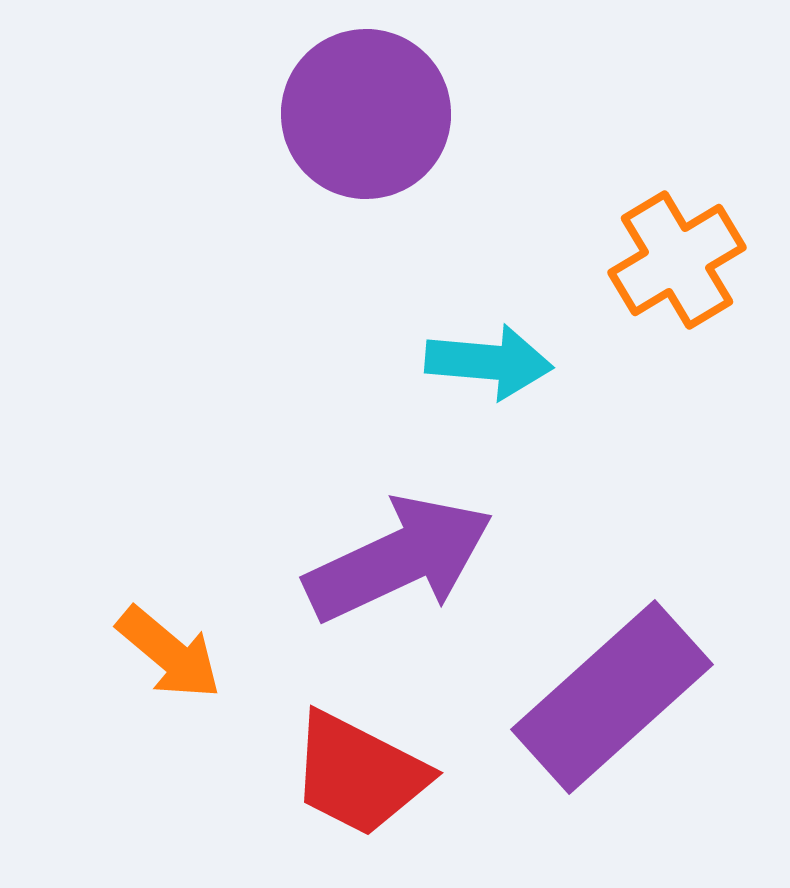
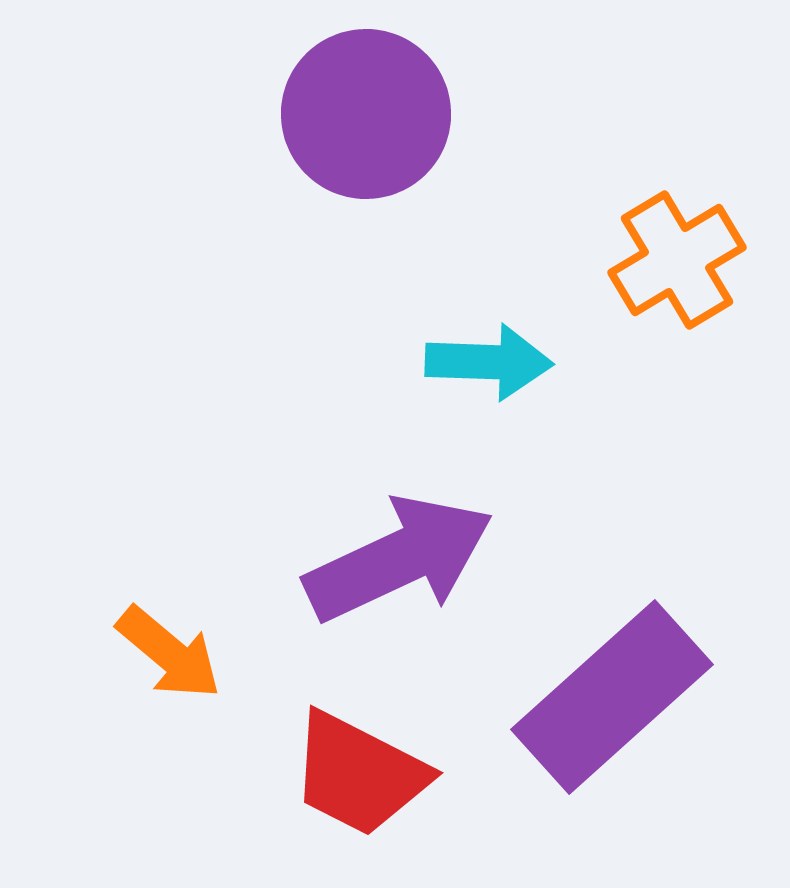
cyan arrow: rotated 3 degrees counterclockwise
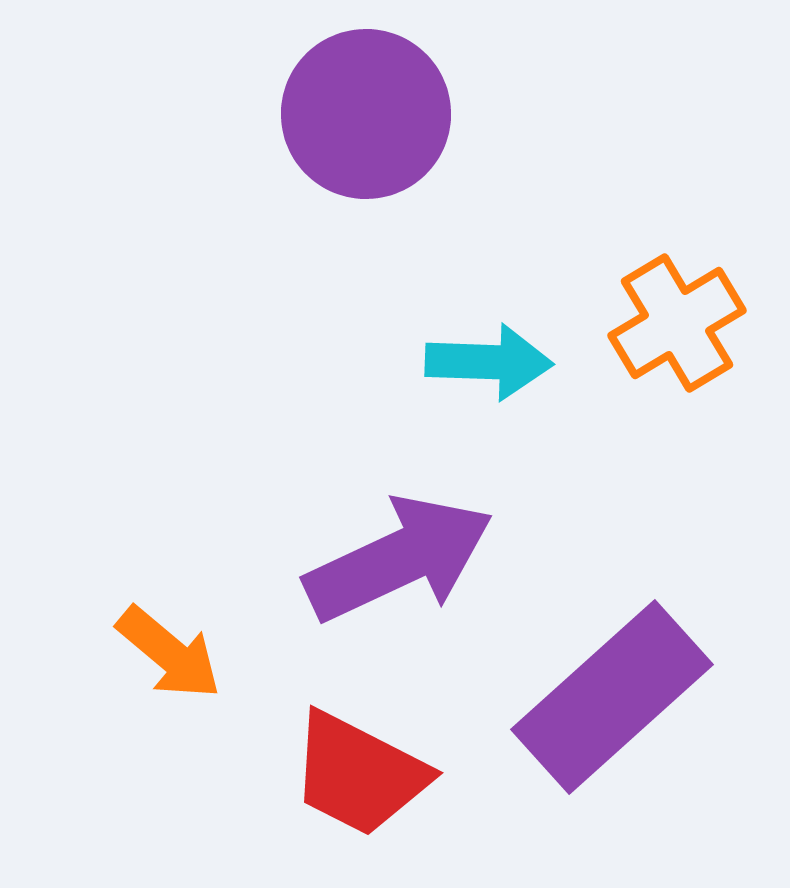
orange cross: moved 63 px down
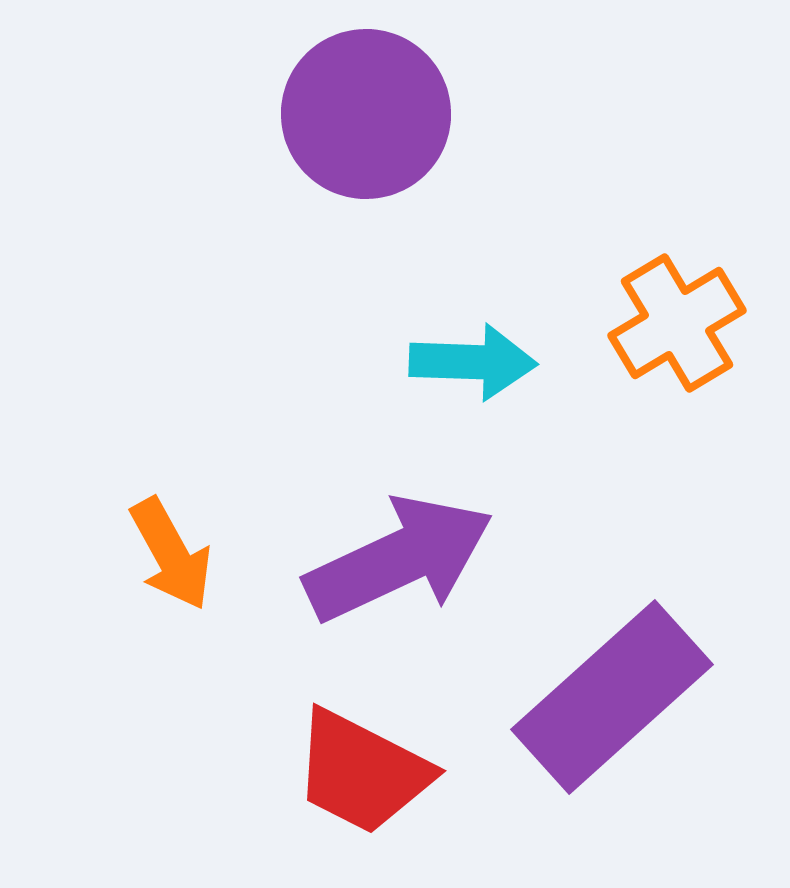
cyan arrow: moved 16 px left
orange arrow: moved 2 px right, 99 px up; rotated 21 degrees clockwise
red trapezoid: moved 3 px right, 2 px up
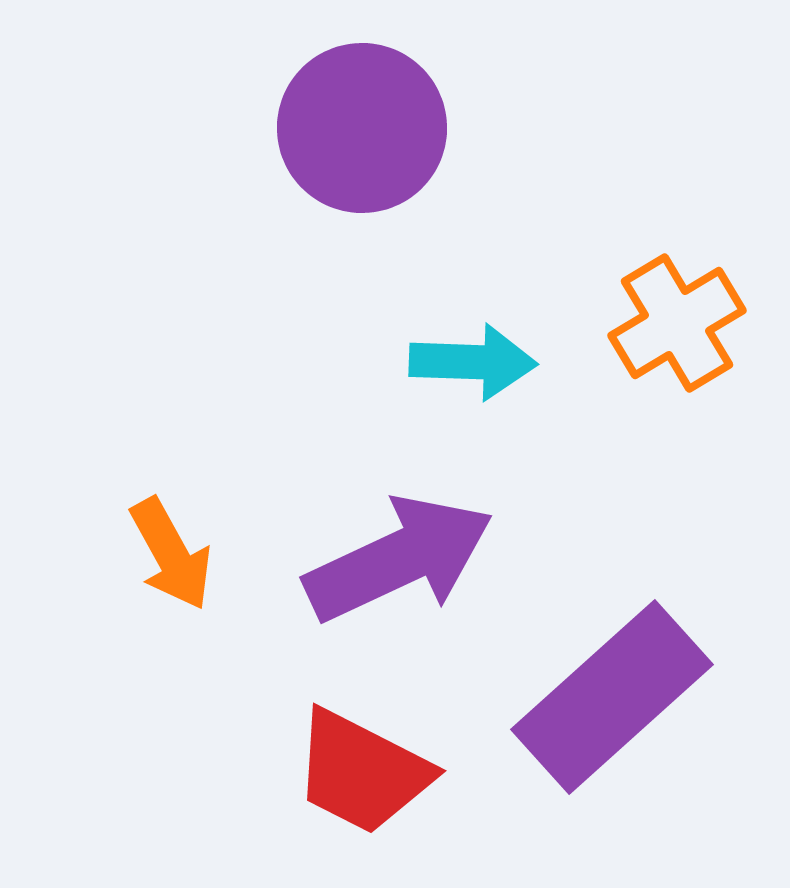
purple circle: moved 4 px left, 14 px down
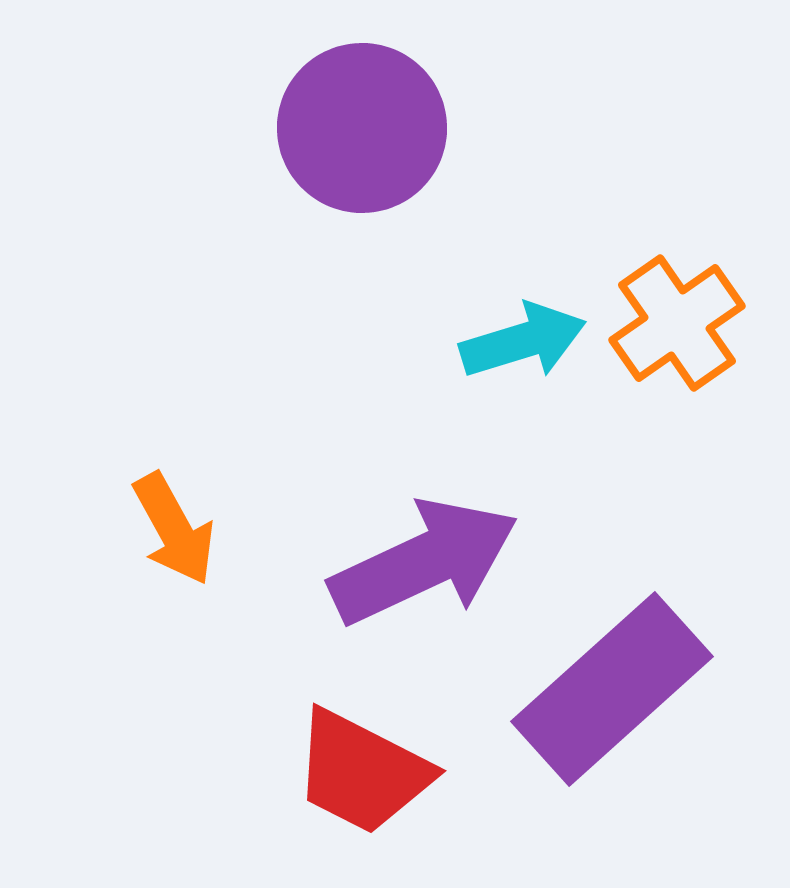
orange cross: rotated 4 degrees counterclockwise
cyan arrow: moved 50 px right, 21 px up; rotated 19 degrees counterclockwise
orange arrow: moved 3 px right, 25 px up
purple arrow: moved 25 px right, 3 px down
purple rectangle: moved 8 px up
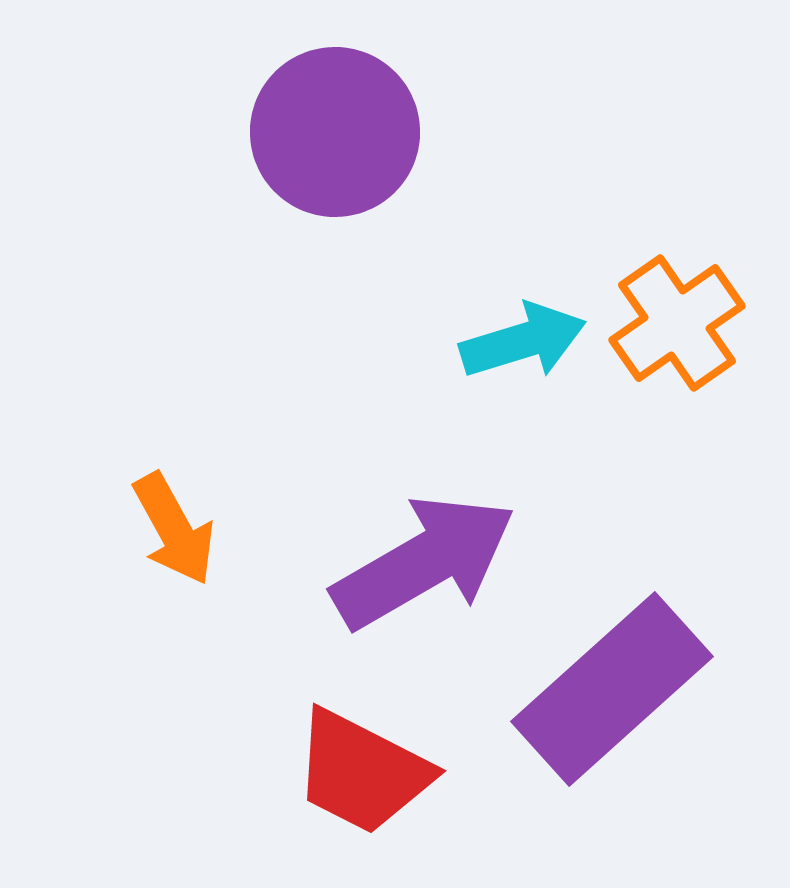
purple circle: moved 27 px left, 4 px down
purple arrow: rotated 5 degrees counterclockwise
